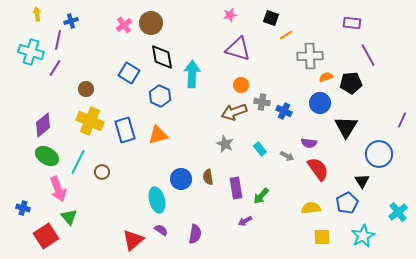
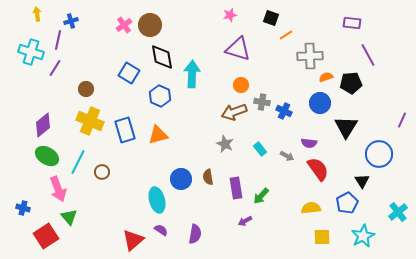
brown circle at (151, 23): moved 1 px left, 2 px down
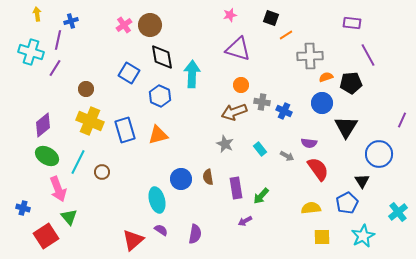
blue circle at (320, 103): moved 2 px right
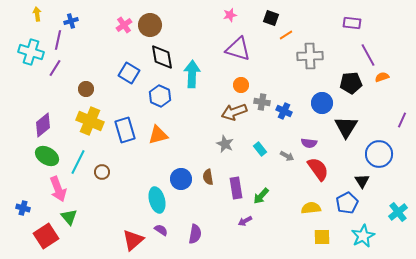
orange semicircle at (326, 77): moved 56 px right
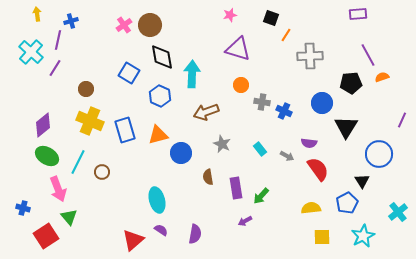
purple rectangle at (352, 23): moved 6 px right, 9 px up; rotated 12 degrees counterclockwise
orange line at (286, 35): rotated 24 degrees counterclockwise
cyan cross at (31, 52): rotated 25 degrees clockwise
brown arrow at (234, 112): moved 28 px left
gray star at (225, 144): moved 3 px left
blue circle at (181, 179): moved 26 px up
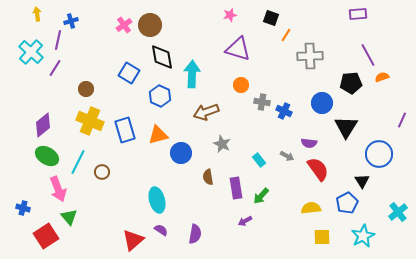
cyan rectangle at (260, 149): moved 1 px left, 11 px down
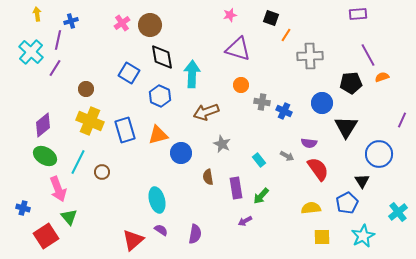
pink cross at (124, 25): moved 2 px left, 2 px up
green ellipse at (47, 156): moved 2 px left
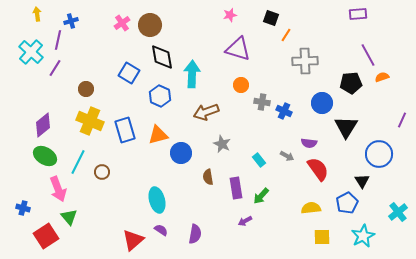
gray cross at (310, 56): moved 5 px left, 5 px down
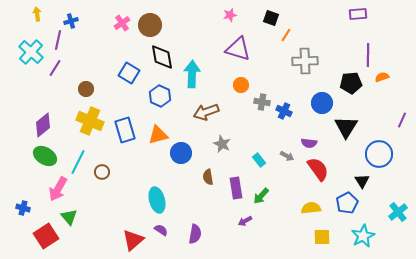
purple line at (368, 55): rotated 30 degrees clockwise
pink arrow at (58, 189): rotated 50 degrees clockwise
